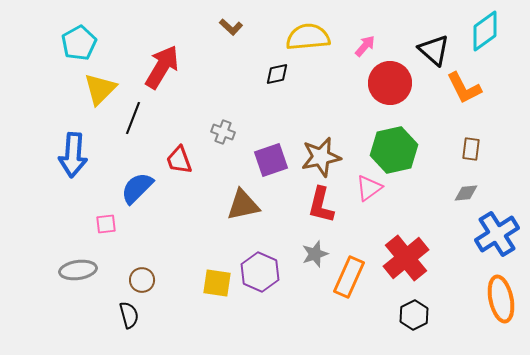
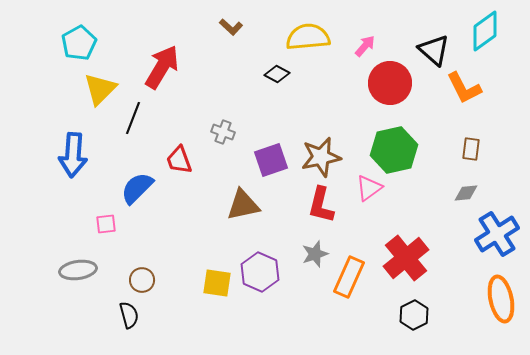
black diamond: rotated 40 degrees clockwise
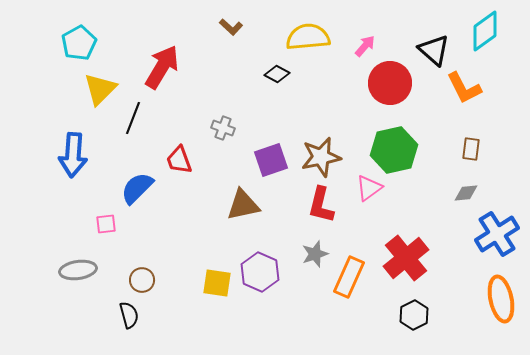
gray cross: moved 4 px up
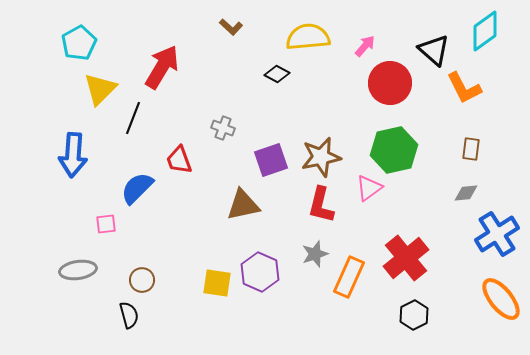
orange ellipse: rotated 27 degrees counterclockwise
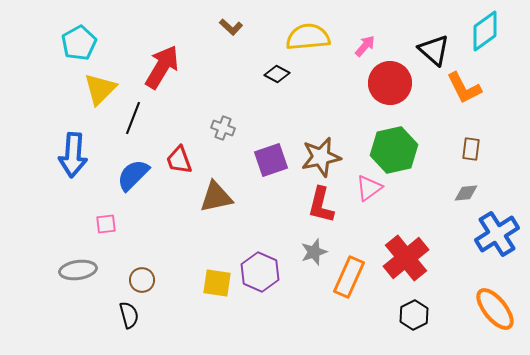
blue semicircle: moved 4 px left, 13 px up
brown triangle: moved 27 px left, 8 px up
gray star: moved 1 px left, 2 px up
orange ellipse: moved 6 px left, 10 px down
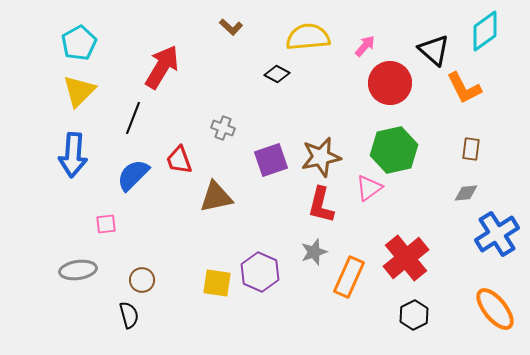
yellow triangle: moved 21 px left, 2 px down
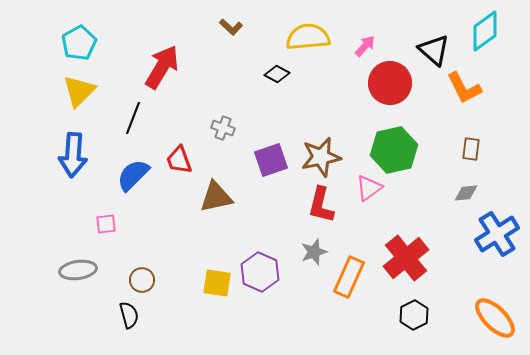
orange ellipse: moved 9 px down; rotated 6 degrees counterclockwise
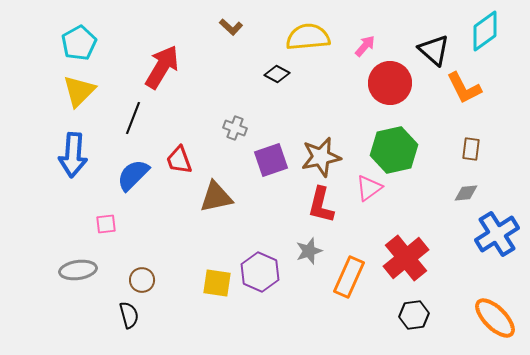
gray cross: moved 12 px right
gray star: moved 5 px left, 1 px up
black hexagon: rotated 20 degrees clockwise
